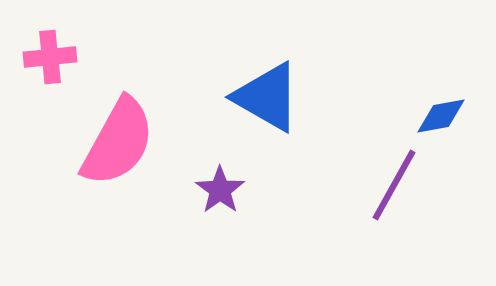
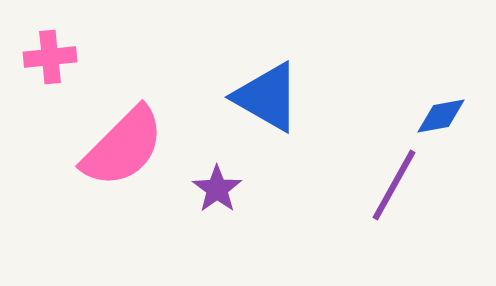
pink semicircle: moved 5 px right, 5 px down; rotated 16 degrees clockwise
purple star: moved 3 px left, 1 px up
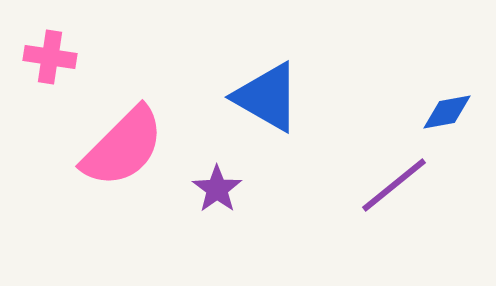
pink cross: rotated 15 degrees clockwise
blue diamond: moved 6 px right, 4 px up
purple line: rotated 22 degrees clockwise
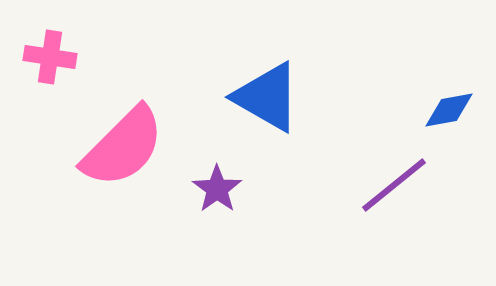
blue diamond: moved 2 px right, 2 px up
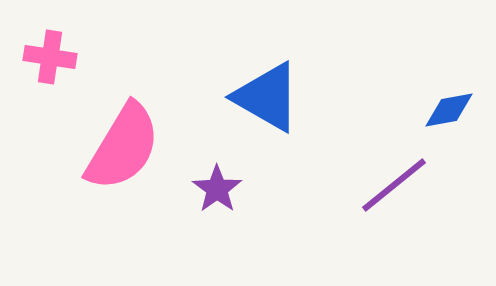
pink semicircle: rotated 14 degrees counterclockwise
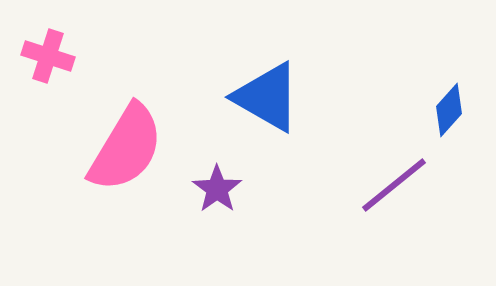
pink cross: moved 2 px left, 1 px up; rotated 9 degrees clockwise
blue diamond: rotated 38 degrees counterclockwise
pink semicircle: moved 3 px right, 1 px down
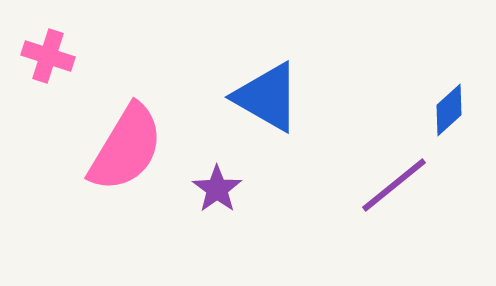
blue diamond: rotated 6 degrees clockwise
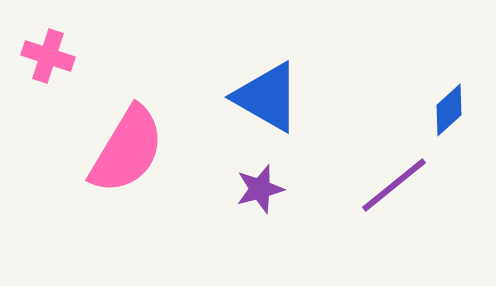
pink semicircle: moved 1 px right, 2 px down
purple star: moved 43 px right; rotated 21 degrees clockwise
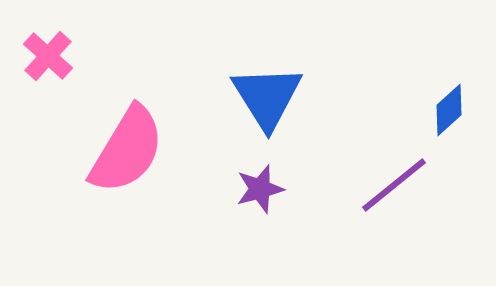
pink cross: rotated 24 degrees clockwise
blue triangle: rotated 28 degrees clockwise
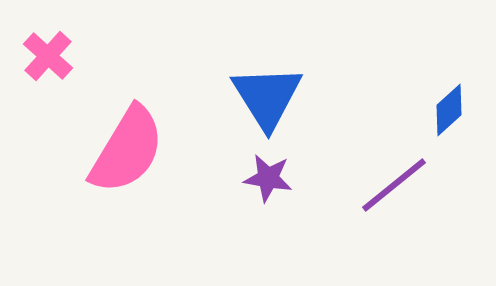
purple star: moved 8 px right, 11 px up; rotated 24 degrees clockwise
